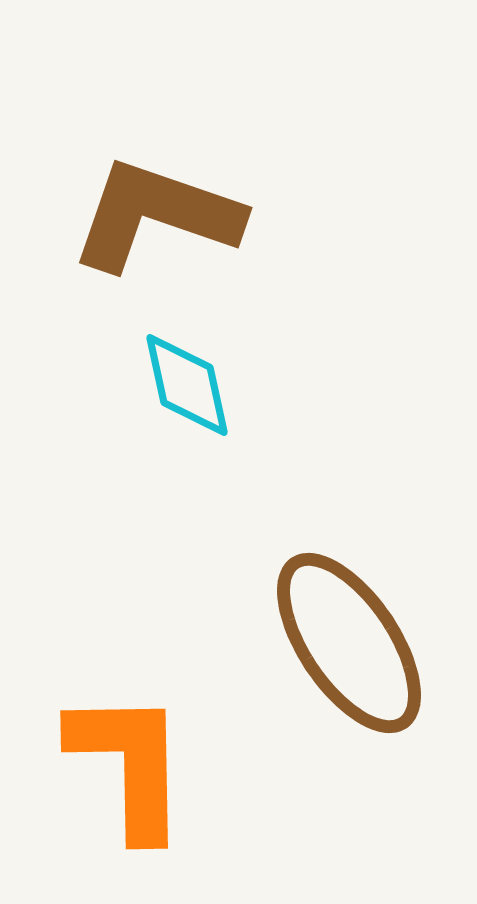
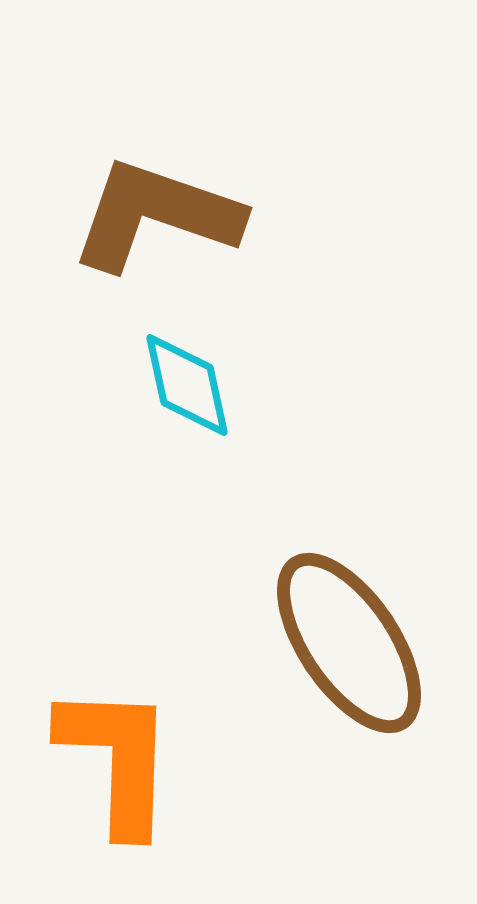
orange L-shape: moved 12 px left, 5 px up; rotated 3 degrees clockwise
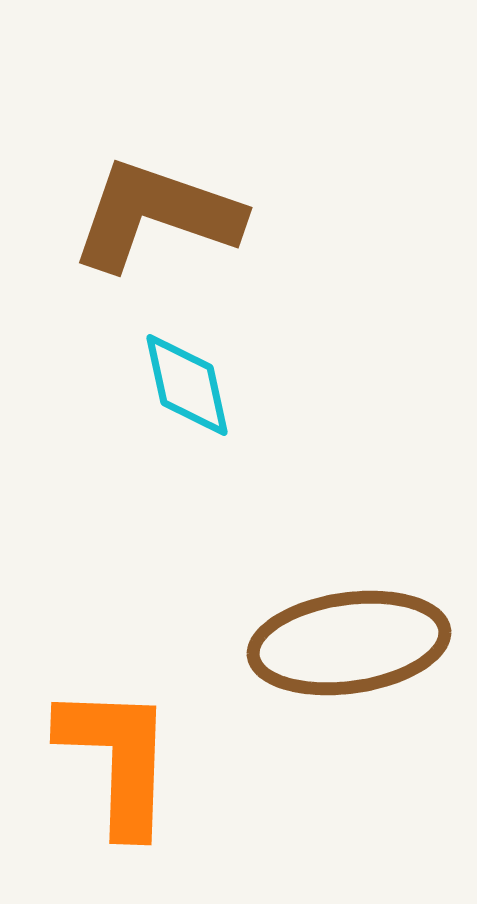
brown ellipse: rotated 64 degrees counterclockwise
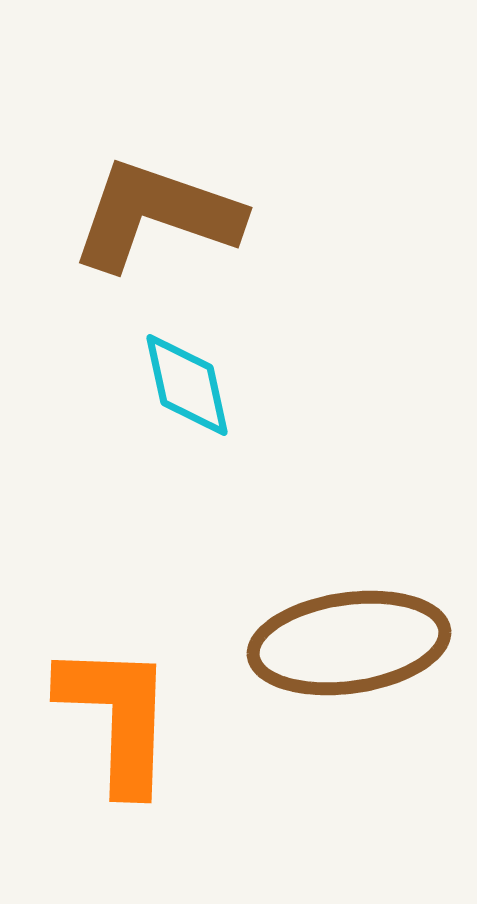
orange L-shape: moved 42 px up
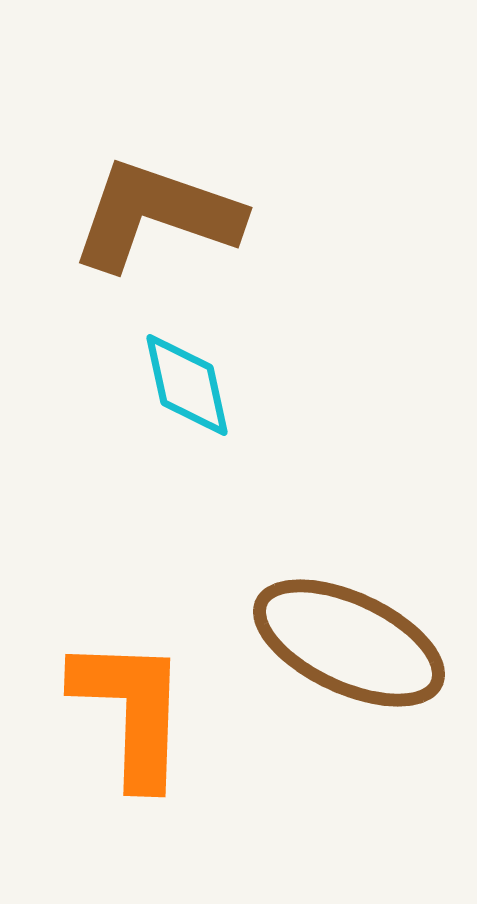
brown ellipse: rotated 33 degrees clockwise
orange L-shape: moved 14 px right, 6 px up
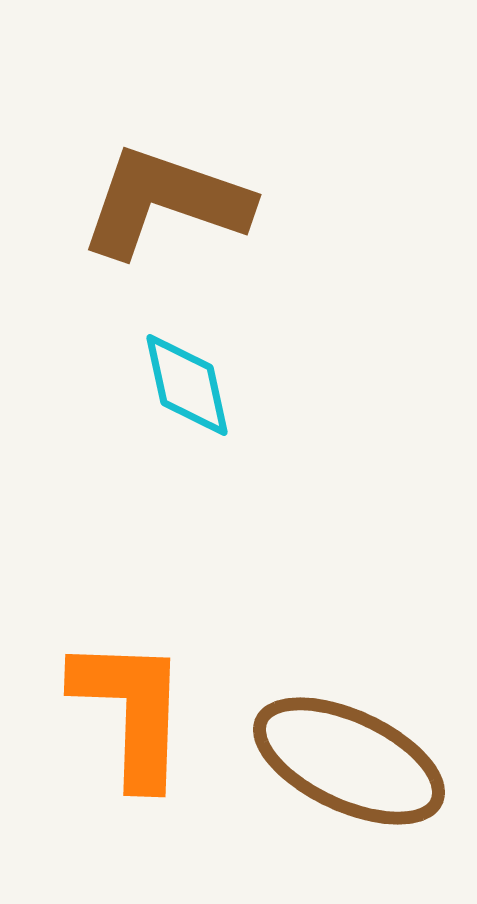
brown L-shape: moved 9 px right, 13 px up
brown ellipse: moved 118 px down
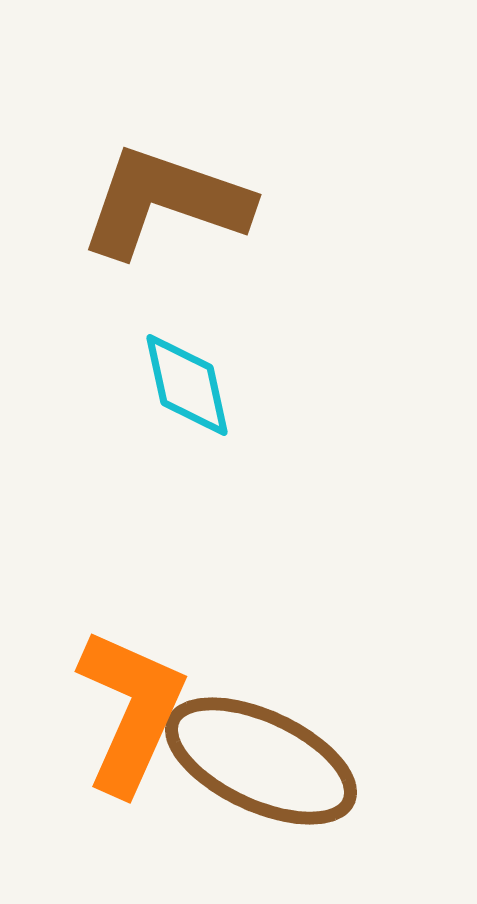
orange L-shape: rotated 22 degrees clockwise
brown ellipse: moved 88 px left
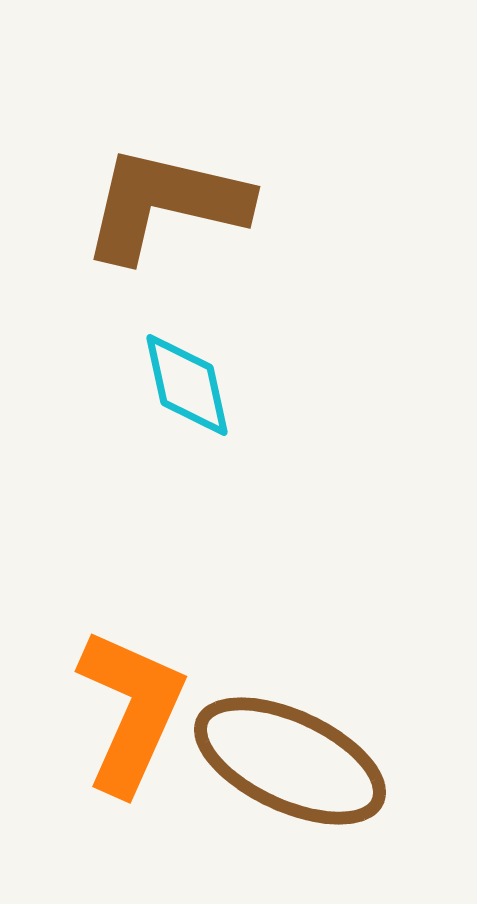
brown L-shape: moved 2 px down; rotated 6 degrees counterclockwise
brown ellipse: moved 29 px right
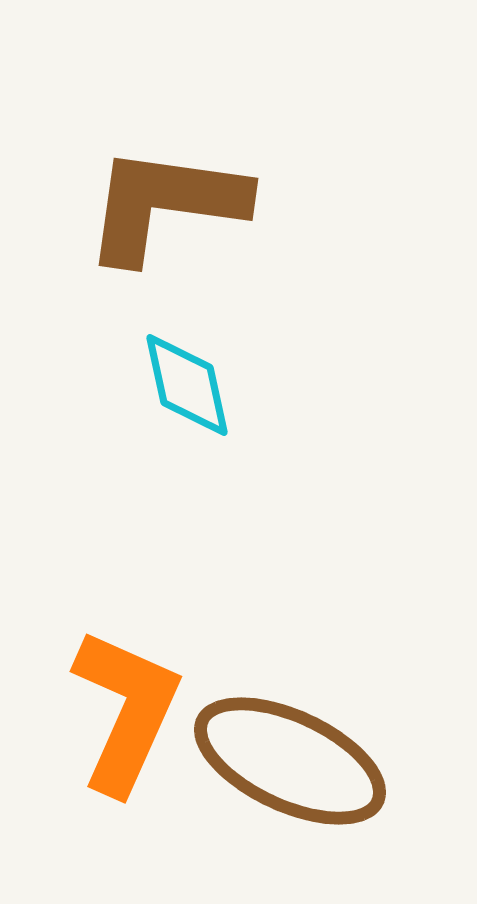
brown L-shape: rotated 5 degrees counterclockwise
orange L-shape: moved 5 px left
